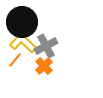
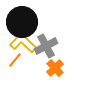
orange cross: moved 11 px right, 2 px down
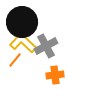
orange cross: moved 7 px down; rotated 36 degrees clockwise
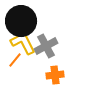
black circle: moved 1 px left, 1 px up
yellow L-shape: rotated 20 degrees clockwise
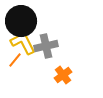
gray cross: rotated 15 degrees clockwise
orange cross: moved 8 px right; rotated 30 degrees counterclockwise
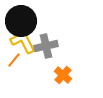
yellow L-shape: moved 1 px up
orange line: moved 1 px left
orange cross: rotated 12 degrees counterclockwise
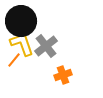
yellow L-shape: moved 1 px left, 2 px down; rotated 8 degrees clockwise
gray cross: rotated 25 degrees counterclockwise
orange cross: rotated 30 degrees clockwise
